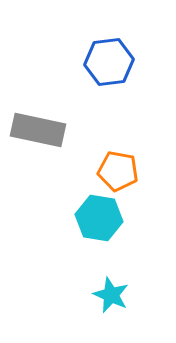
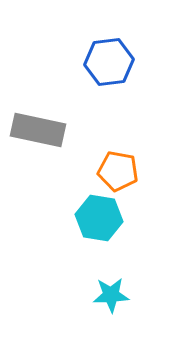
cyan star: rotated 27 degrees counterclockwise
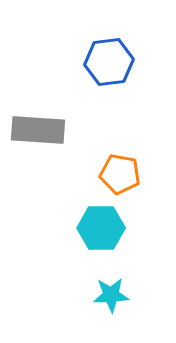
gray rectangle: rotated 8 degrees counterclockwise
orange pentagon: moved 2 px right, 3 px down
cyan hexagon: moved 2 px right, 10 px down; rotated 9 degrees counterclockwise
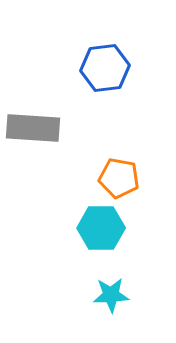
blue hexagon: moved 4 px left, 6 px down
gray rectangle: moved 5 px left, 2 px up
orange pentagon: moved 1 px left, 4 px down
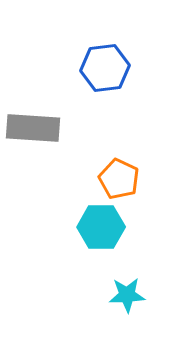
orange pentagon: moved 1 px down; rotated 15 degrees clockwise
cyan hexagon: moved 1 px up
cyan star: moved 16 px right
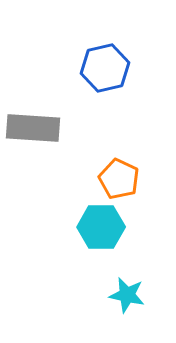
blue hexagon: rotated 6 degrees counterclockwise
cyan star: rotated 15 degrees clockwise
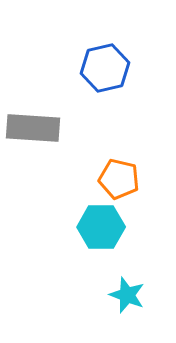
orange pentagon: rotated 12 degrees counterclockwise
cyan star: rotated 9 degrees clockwise
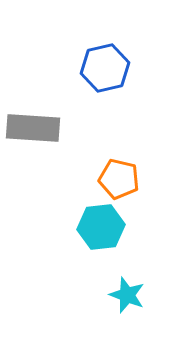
cyan hexagon: rotated 6 degrees counterclockwise
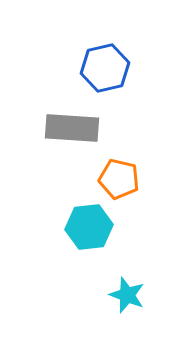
gray rectangle: moved 39 px right
cyan hexagon: moved 12 px left
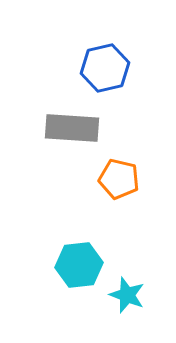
cyan hexagon: moved 10 px left, 38 px down
